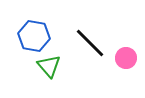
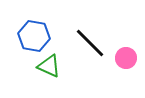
green triangle: rotated 25 degrees counterclockwise
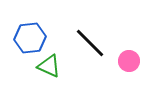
blue hexagon: moved 4 px left, 2 px down; rotated 16 degrees counterclockwise
pink circle: moved 3 px right, 3 px down
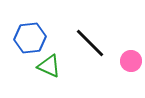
pink circle: moved 2 px right
